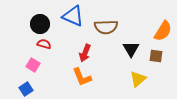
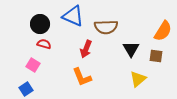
red arrow: moved 1 px right, 4 px up
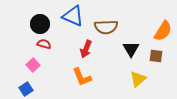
pink square: rotated 16 degrees clockwise
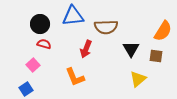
blue triangle: rotated 30 degrees counterclockwise
orange L-shape: moved 7 px left
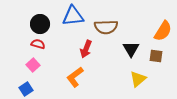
red semicircle: moved 6 px left
orange L-shape: rotated 75 degrees clockwise
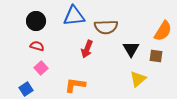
blue triangle: moved 1 px right
black circle: moved 4 px left, 3 px up
red semicircle: moved 1 px left, 2 px down
red arrow: moved 1 px right
pink square: moved 8 px right, 3 px down
orange L-shape: moved 8 px down; rotated 45 degrees clockwise
